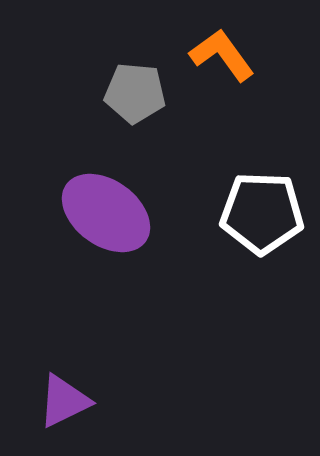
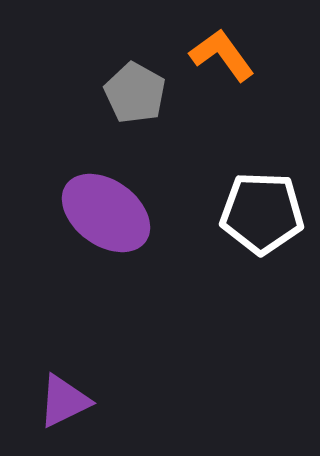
gray pentagon: rotated 24 degrees clockwise
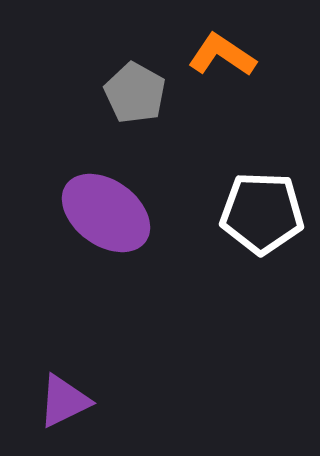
orange L-shape: rotated 20 degrees counterclockwise
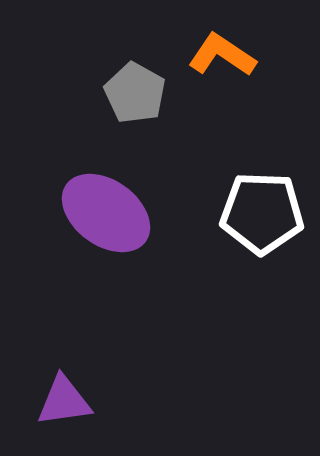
purple triangle: rotated 18 degrees clockwise
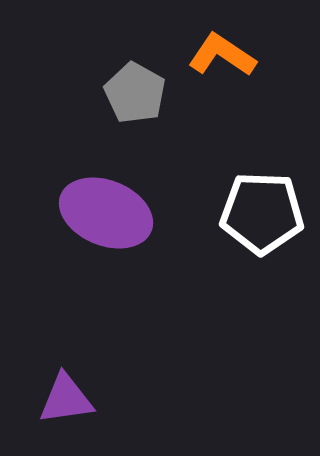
purple ellipse: rotated 14 degrees counterclockwise
purple triangle: moved 2 px right, 2 px up
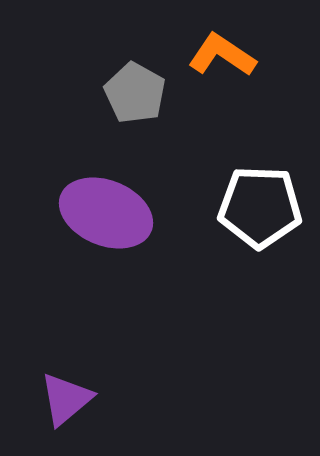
white pentagon: moved 2 px left, 6 px up
purple triangle: rotated 32 degrees counterclockwise
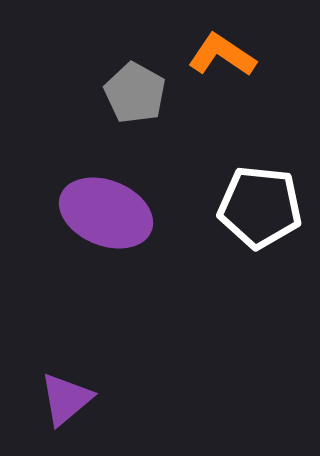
white pentagon: rotated 4 degrees clockwise
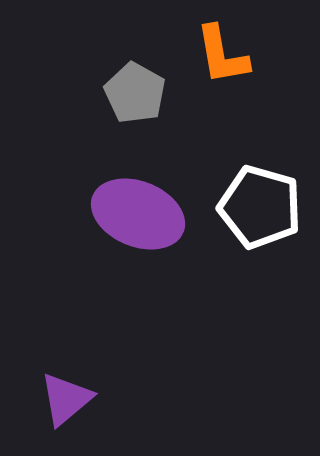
orange L-shape: rotated 134 degrees counterclockwise
white pentagon: rotated 10 degrees clockwise
purple ellipse: moved 32 px right, 1 px down
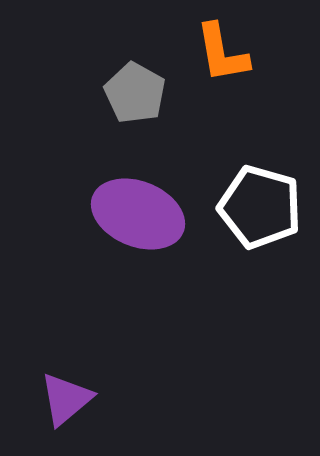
orange L-shape: moved 2 px up
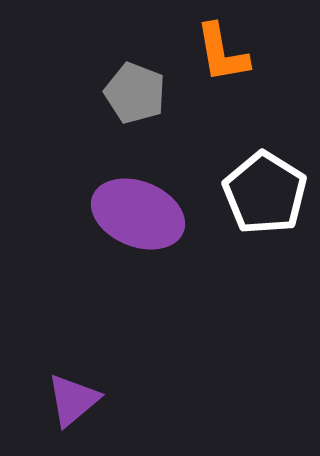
gray pentagon: rotated 8 degrees counterclockwise
white pentagon: moved 5 px right, 14 px up; rotated 16 degrees clockwise
purple triangle: moved 7 px right, 1 px down
